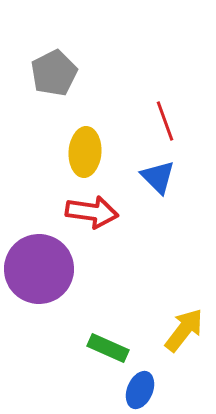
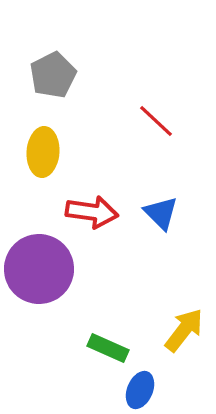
gray pentagon: moved 1 px left, 2 px down
red line: moved 9 px left; rotated 27 degrees counterclockwise
yellow ellipse: moved 42 px left
blue triangle: moved 3 px right, 36 px down
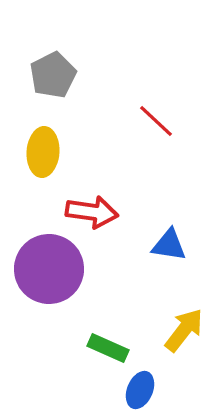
blue triangle: moved 8 px right, 32 px down; rotated 36 degrees counterclockwise
purple circle: moved 10 px right
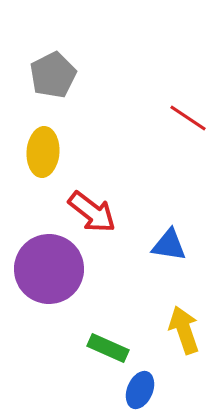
red line: moved 32 px right, 3 px up; rotated 9 degrees counterclockwise
red arrow: rotated 30 degrees clockwise
yellow arrow: rotated 57 degrees counterclockwise
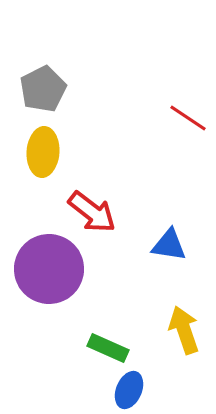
gray pentagon: moved 10 px left, 14 px down
blue ellipse: moved 11 px left
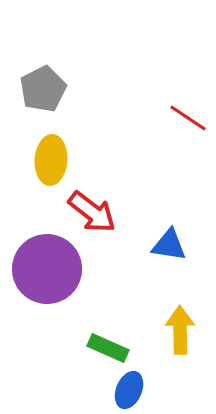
yellow ellipse: moved 8 px right, 8 px down
purple circle: moved 2 px left
yellow arrow: moved 4 px left; rotated 18 degrees clockwise
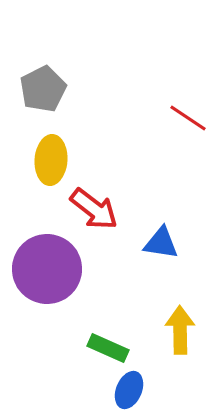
red arrow: moved 2 px right, 3 px up
blue triangle: moved 8 px left, 2 px up
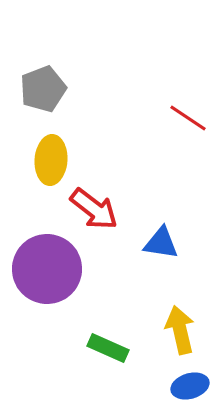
gray pentagon: rotated 6 degrees clockwise
yellow arrow: rotated 12 degrees counterclockwise
blue ellipse: moved 61 px right, 4 px up; rotated 51 degrees clockwise
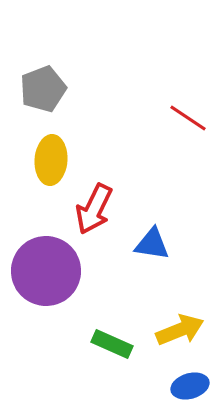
red arrow: rotated 78 degrees clockwise
blue triangle: moved 9 px left, 1 px down
purple circle: moved 1 px left, 2 px down
yellow arrow: rotated 81 degrees clockwise
green rectangle: moved 4 px right, 4 px up
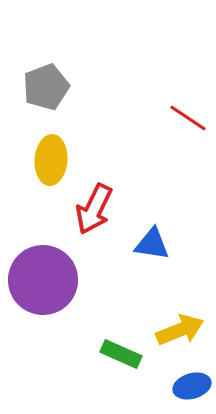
gray pentagon: moved 3 px right, 2 px up
purple circle: moved 3 px left, 9 px down
green rectangle: moved 9 px right, 10 px down
blue ellipse: moved 2 px right
